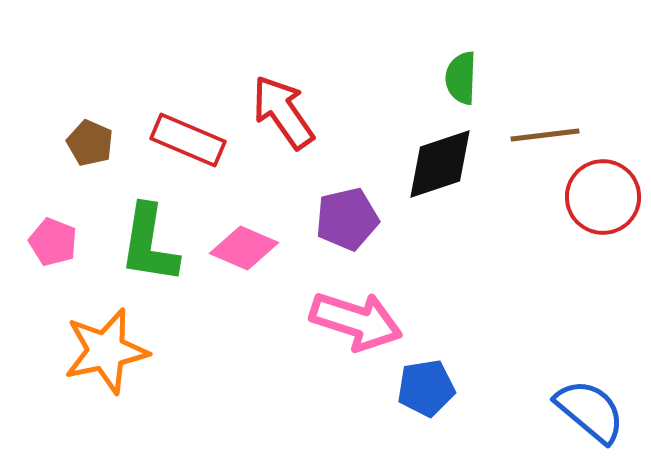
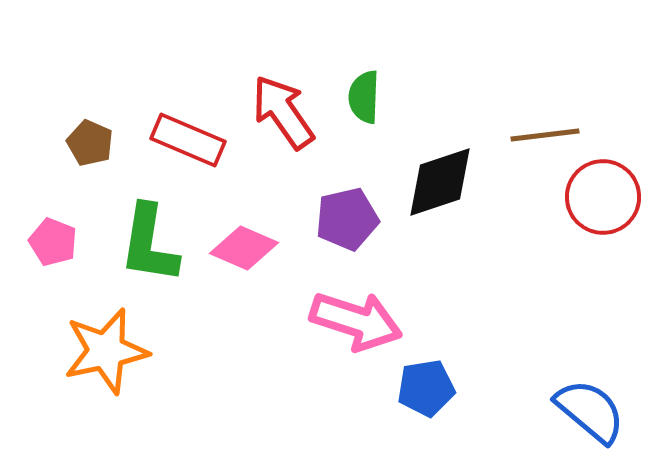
green semicircle: moved 97 px left, 19 px down
black diamond: moved 18 px down
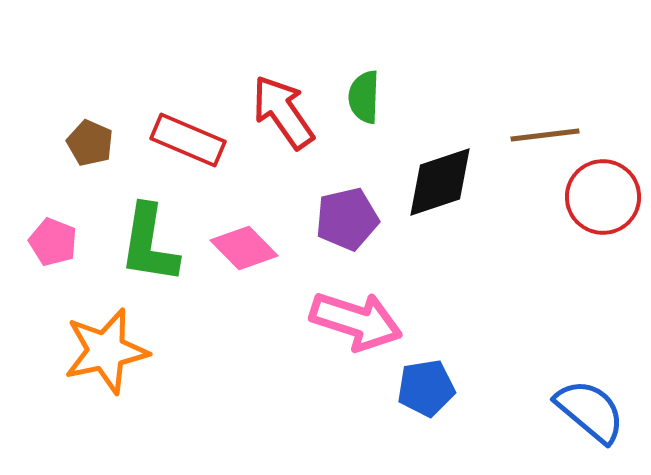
pink diamond: rotated 22 degrees clockwise
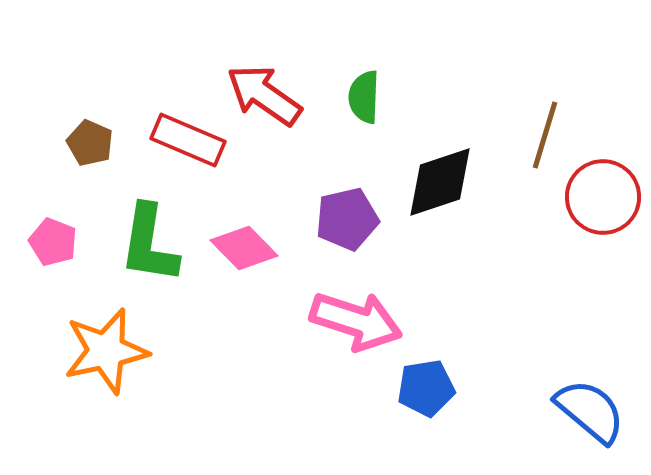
red arrow: moved 19 px left, 17 px up; rotated 20 degrees counterclockwise
brown line: rotated 66 degrees counterclockwise
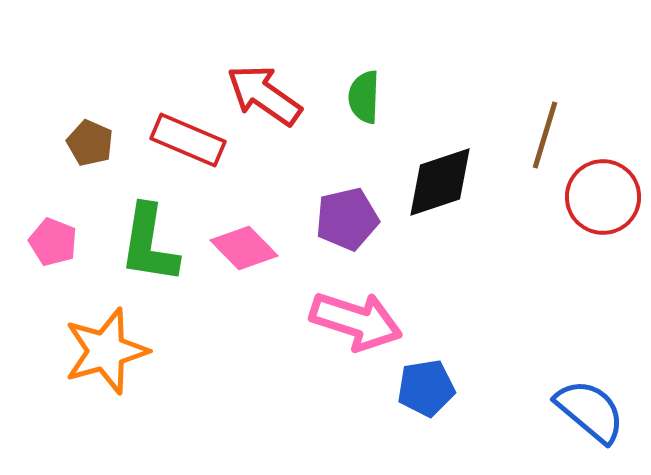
orange star: rotated 4 degrees counterclockwise
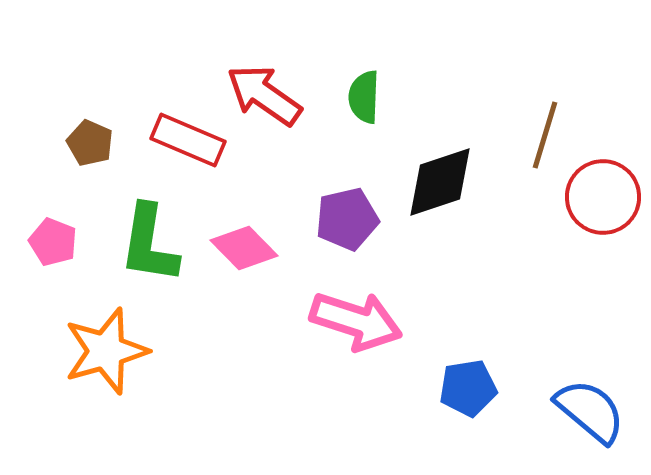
blue pentagon: moved 42 px right
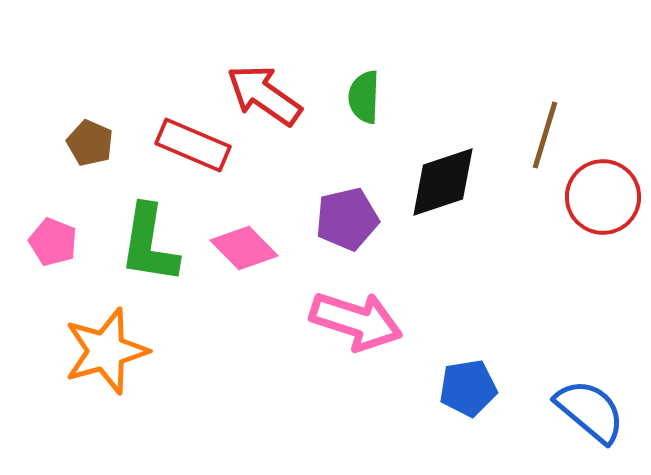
red rectangle: moved 5 px right, 5 px down
black diamond: moved 3 px right
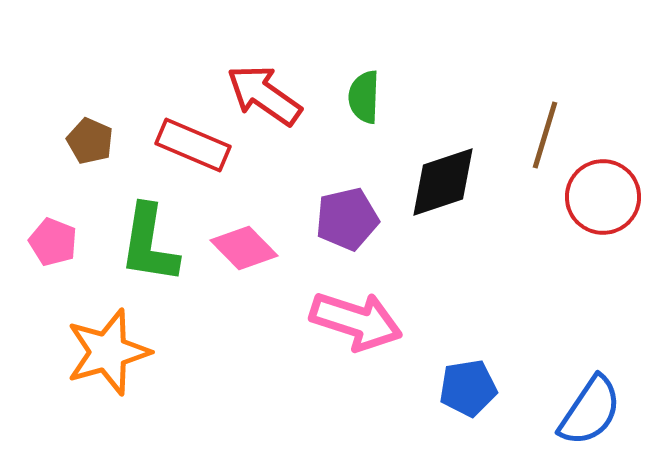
brown pentagon: moved 2 px up
orange star: moved 2 px right, 1 px down
blue semicircle: rotated 84 degrees clockwise
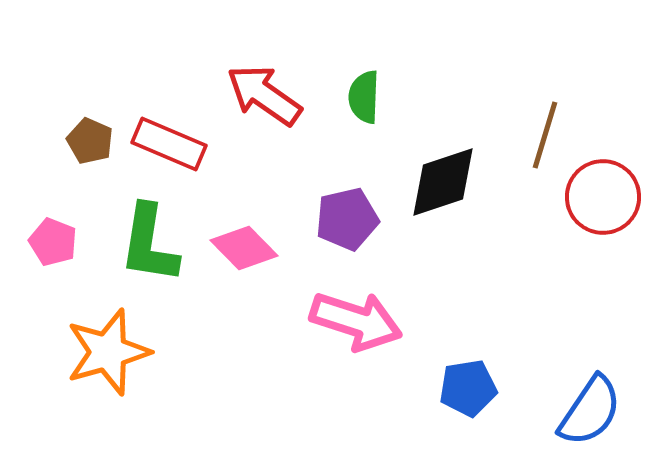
red rectangle: moved 24 px left, 1 px up
